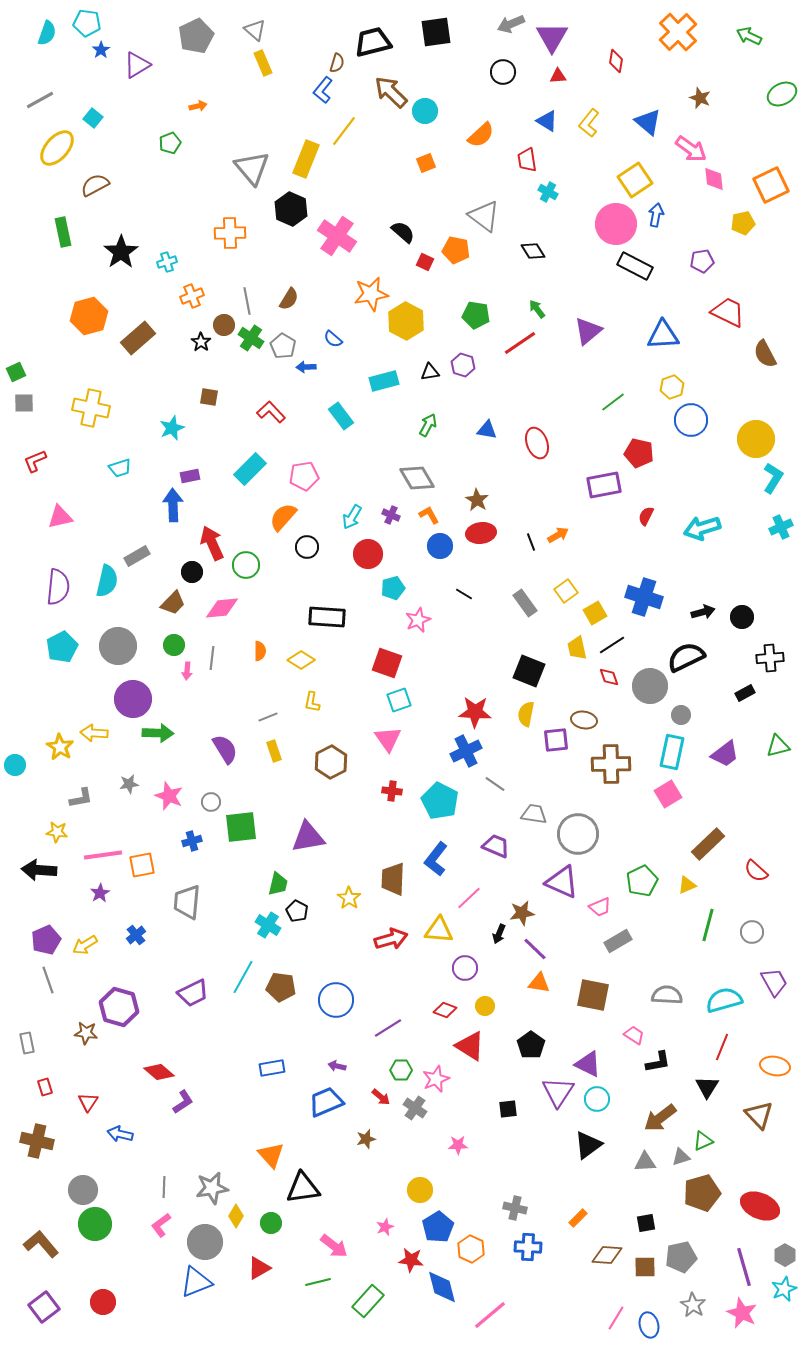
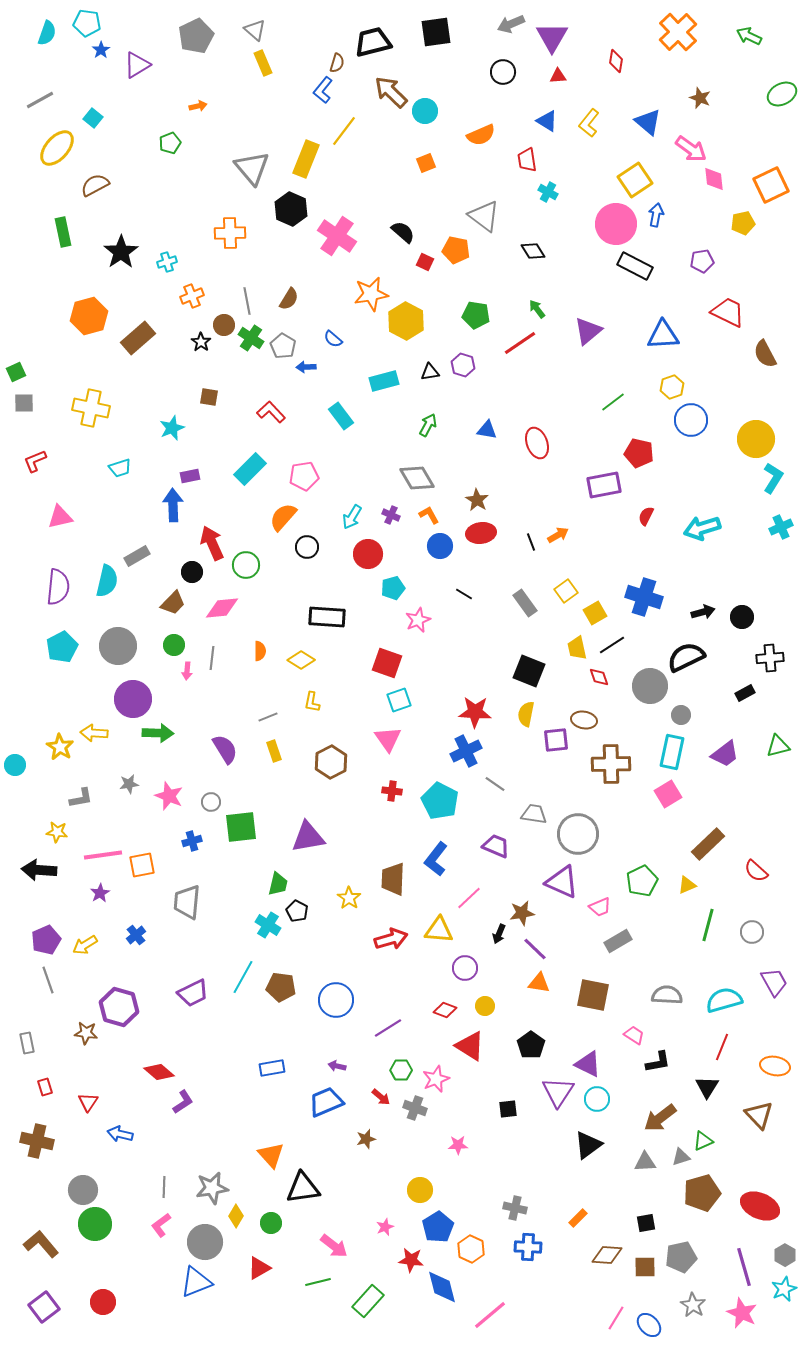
orange semicircle at (481, 135): rotated 20 degrees clockwise
red diamond at (609, 677): moved 10 px left
gray cross at (415, 1108): rotated 15 degrees counterclockwise
blue ellipse at (649, 1325): rotated 30 degrees counterclockwise
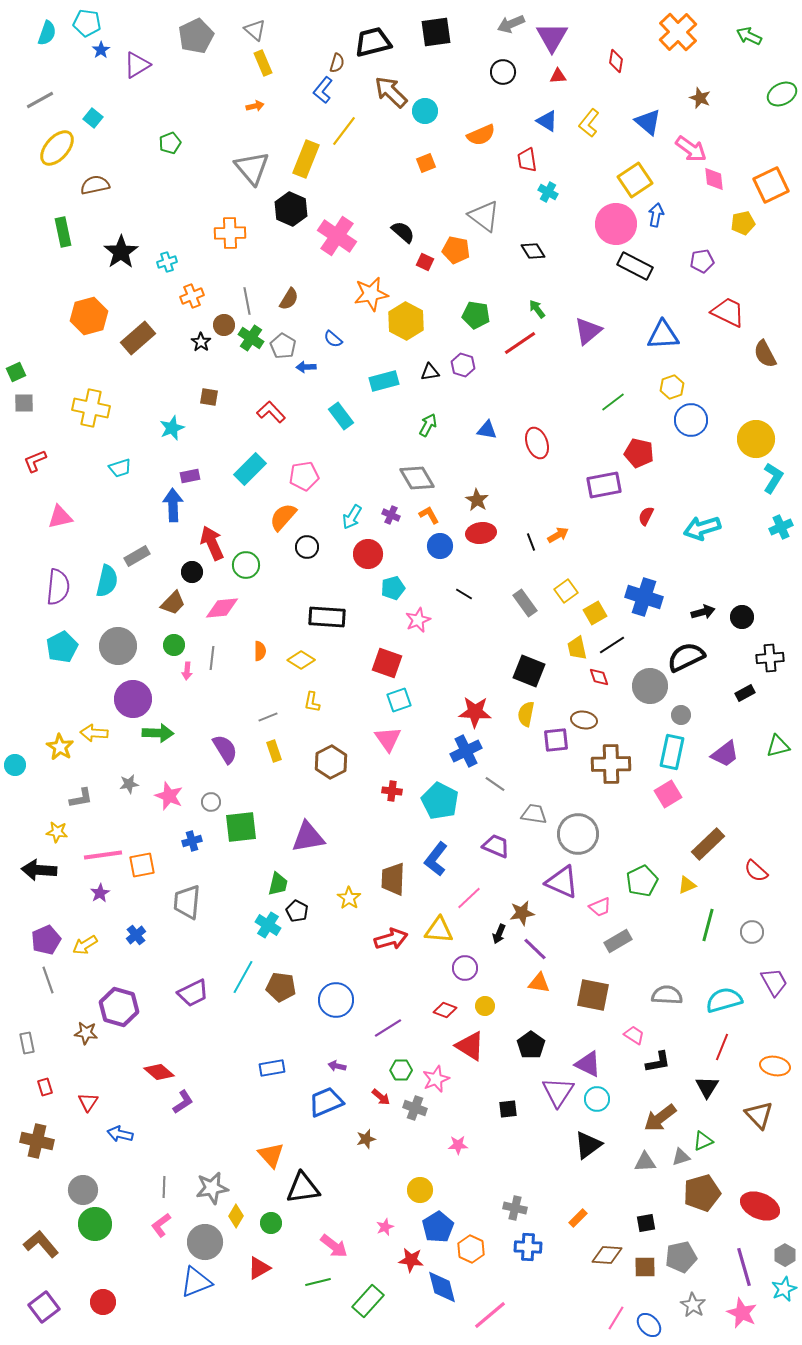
orange arrow at (198, 106): moved 57 px right
brown semicircle at (95, 185): rotated 16 degrees clockwise
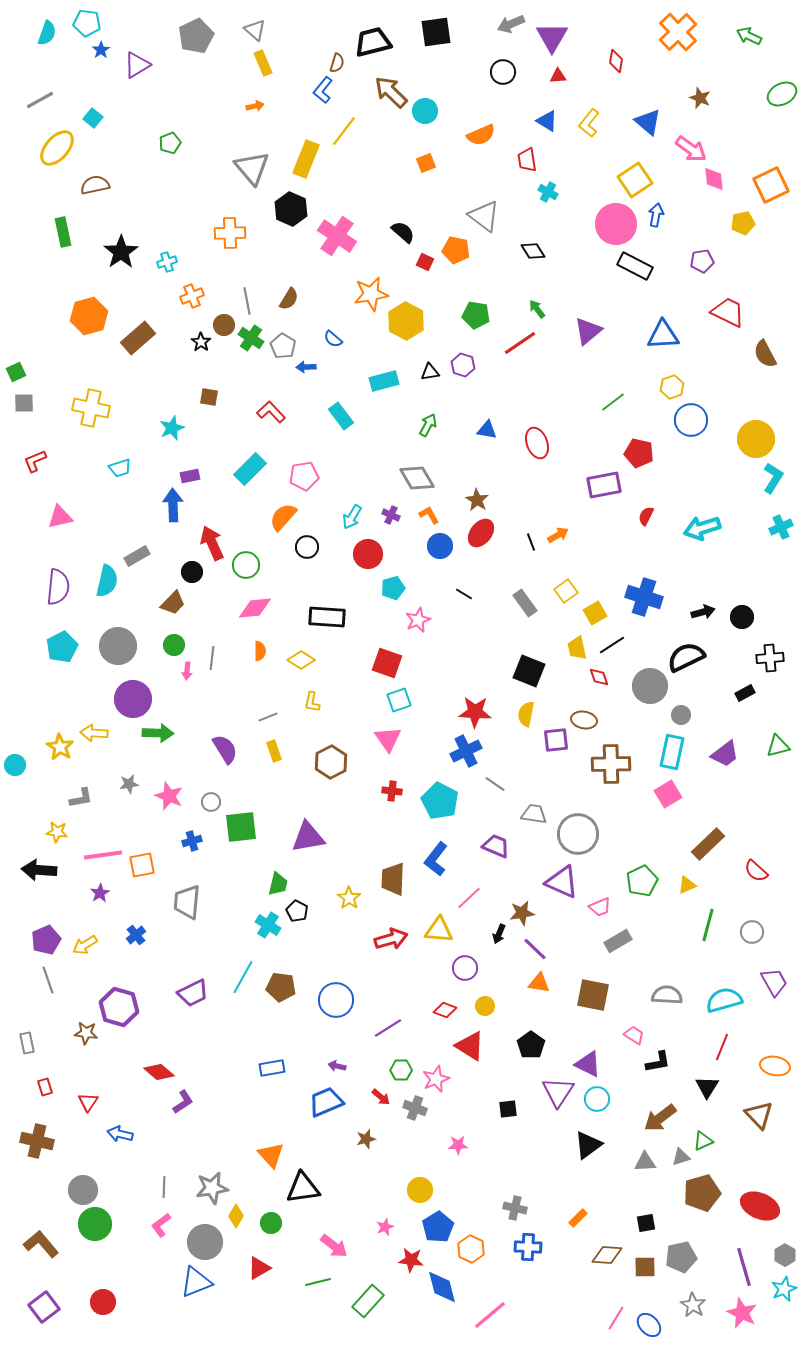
red ellipse at (481, 533): rotated 44 degrees counterclockwise
pink diamond at (222, 608): moved 33 px right
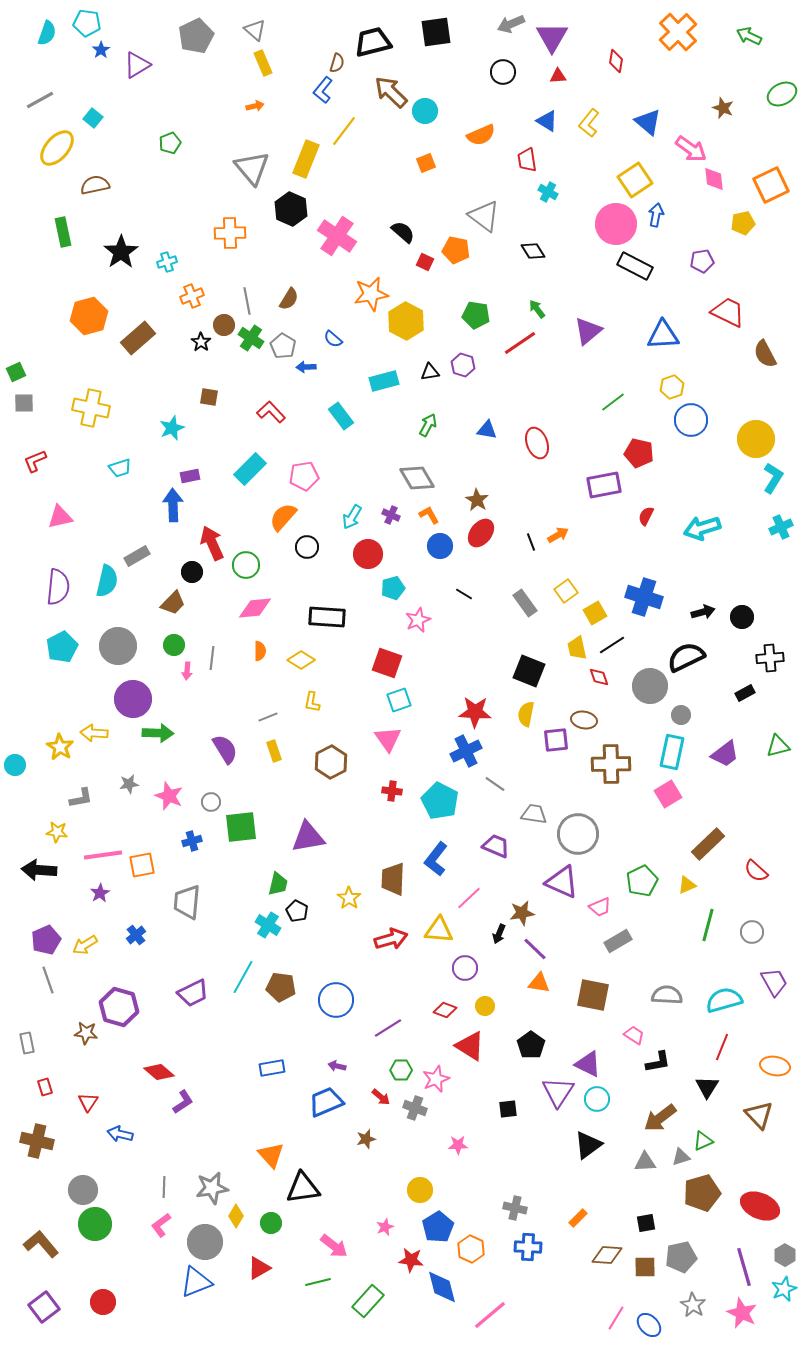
brown star at (700, 98): moved 23 px right, 10 px down
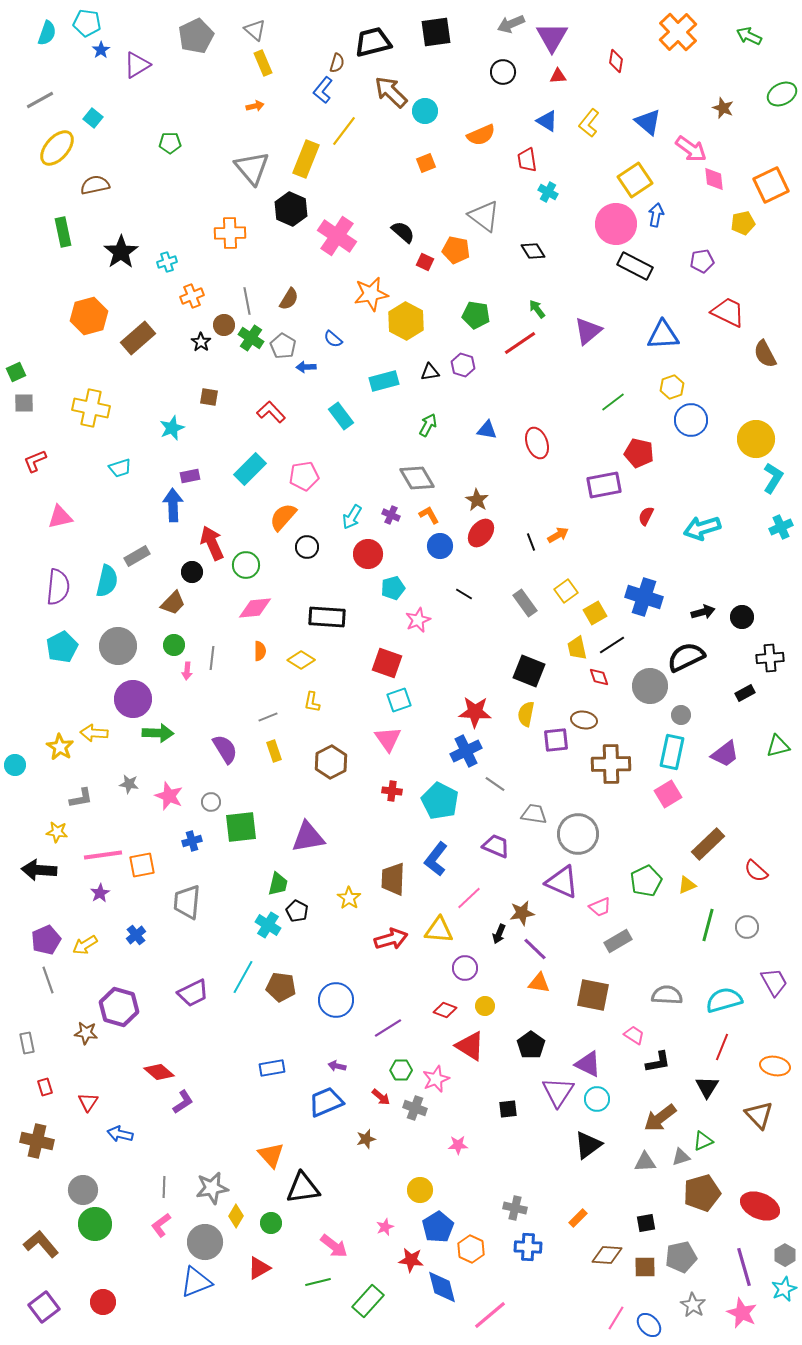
green pentagon at (170, 143): rotated 20 degrees clockwise
gray star at (129, 784): rotated 18 degrees clockwise
green pentagon at (642, 881): moved 4 px right
gray circle at (752, 932): moved 5 px left, 5 px up
